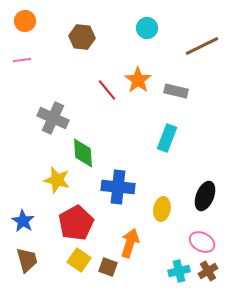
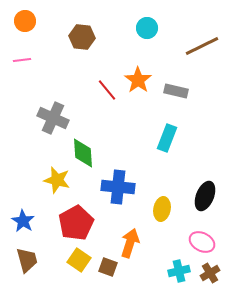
brown cross: moved 2 px right, 2 px down
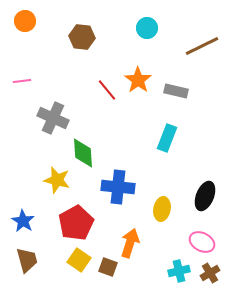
pink line: moved 21 px down
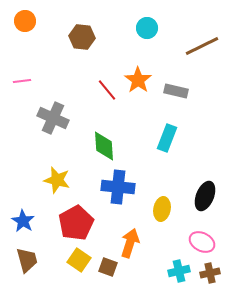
green diamond: moved 21 px right, 7 px up
brown cross: rotated 18 degrees clockwise
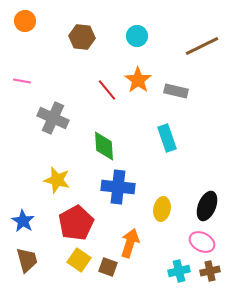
cyan circle: moved 10 px left, 8 px down
pink line: rotated 18 degrees clockwise
cyan rectangle: rotated 40 degrees counterclockwise
black ellipse: moved 2 px right, 10 px down
brown cross: moved 2 px up
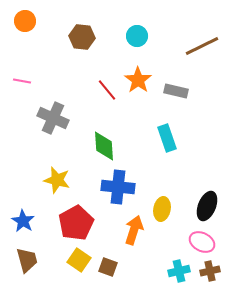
orange arrow: moved 4 px right, 13 px up
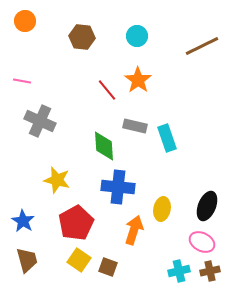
gray rectangle: moved 41 px left, 35 px down
gray cross: moved 13 px left, 3 px down
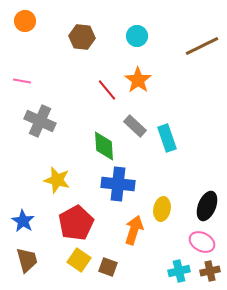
gray rectangle: rotated 30 degrees clockwise
blue cross: moved 3 px up
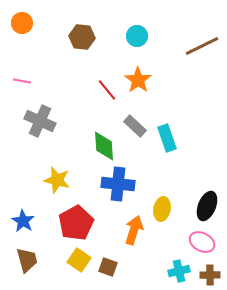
orange circle: moved 3 px left, 2 px down
brown cross: moved 4 px down; rotated 12 degrees clockwise
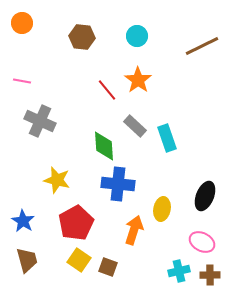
black ellipse: moved 2 px left, 10 px up
